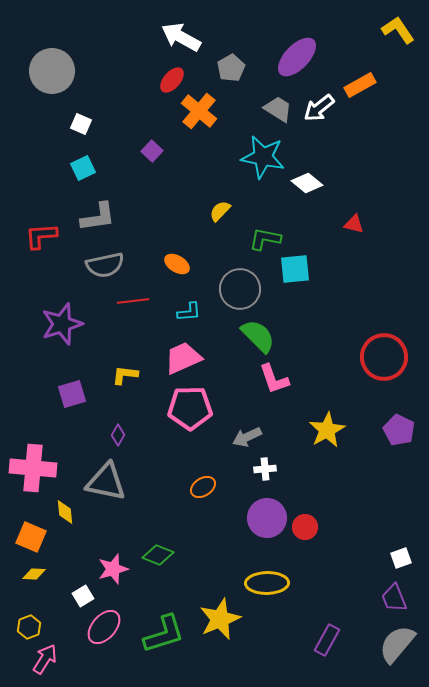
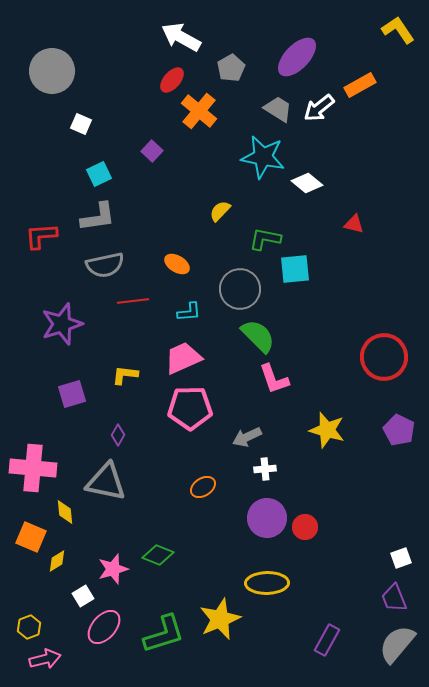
cyan square at (83, 168): moved 16 px right, 6 px down
yellow star at (327, 430): rotated 27 degrees counterclockwise
yellow diamond at (34, 574): moved 23 px right, 13 px up; rotated 35 degrees counterclockwise
pink arrow at (45, 659): rotated 44 degrees clockwise
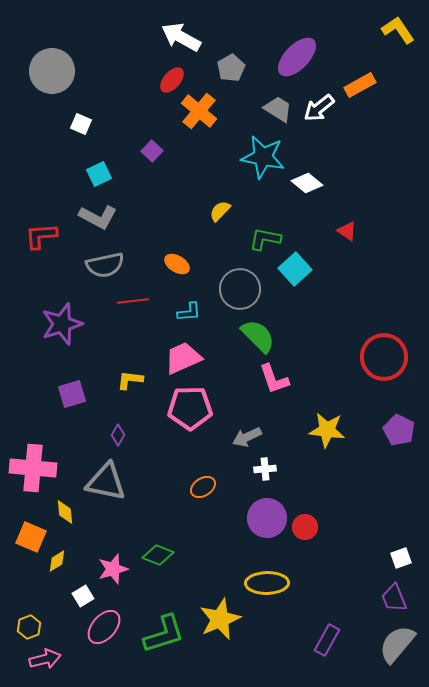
gray L-shape at (98, 217): rotated 36 degrees clockwise
red triangle at (354, 224): moved 7 px left, 7 px down; rotated 20 degrees clockwise
cyan square at (295, 269): rotated 36 degrees counterclockwise
yellow L-shape at (125, 375): moved 5 px right, 5 px down
yellow star at (327, 430): rotated 9 degrees counterclockwise
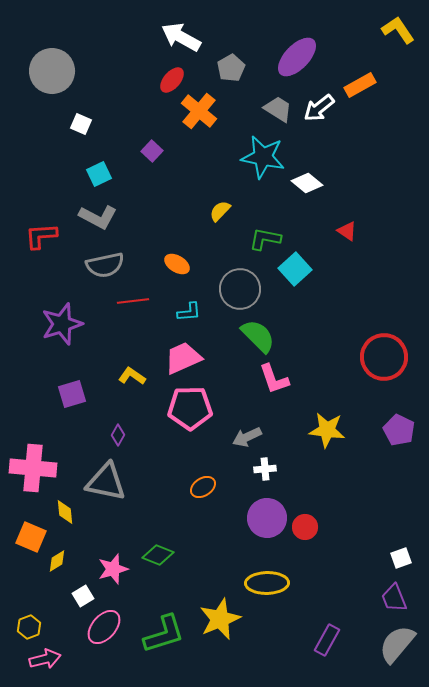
yellow L-shape at (130, 380): moved 2 px right, 4 px up; rotated 28 degrees clockwise
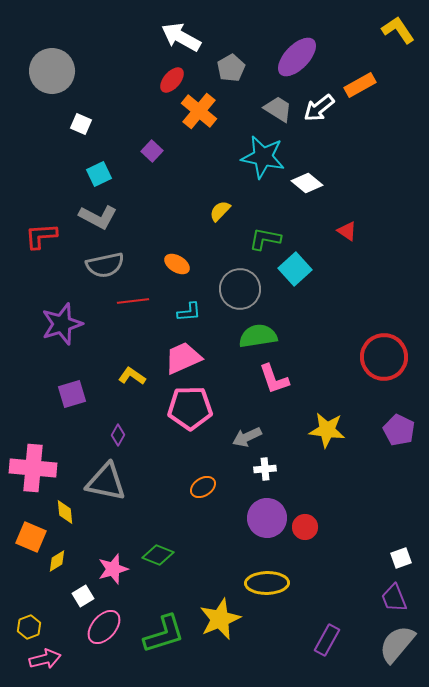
green semicircle at (258, 336): rotated 54 degrees counterclockwise
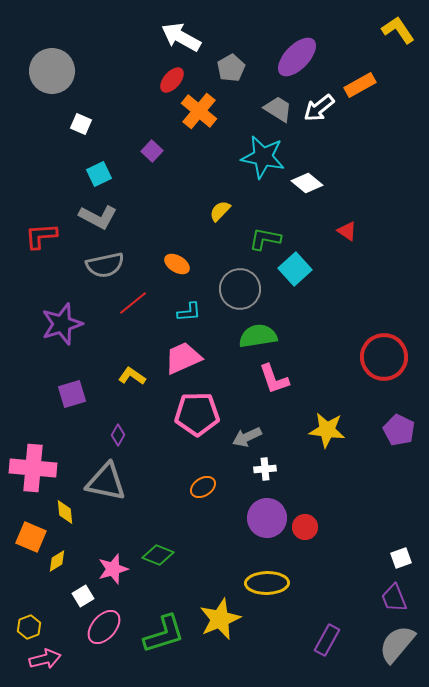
red line at (133, 301): moved 2 px down; rotated 32 degrees counterclockwise
pink pentagon at (190, 408): moved 7 px right, 6 px down
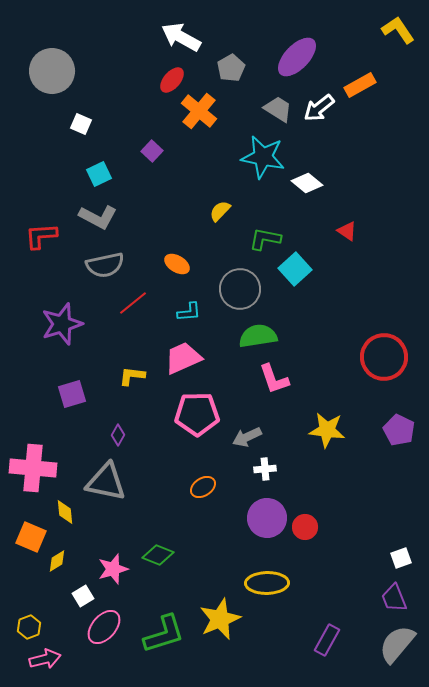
yellow L-shape at (132, 376): rotated 28 degrees counterclockwise
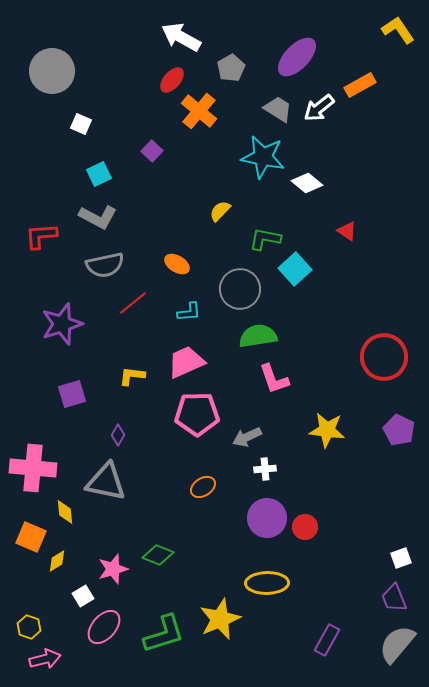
pink trapezoid at (183, 358): moved 3 px right, 4 px down
yellow hexagon at (29, 627): rotated 20 degrees counterclockwise
